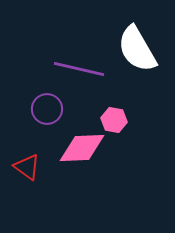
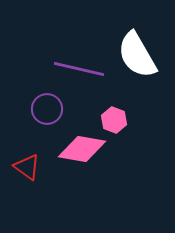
white semicircle: moved 6 px down
pink hexagon: rotated 10 degrees clockwise
pink diamond: moved 1 px down; rotated 12 degrees clockwise
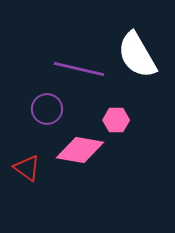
pink hexagon: moved 2 px right; rotated 20 degrees counterclockwise
pink diamond: moved 2 px left, 1 px down
red triangle: moved 1 px down
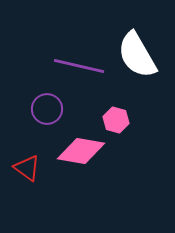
purple line: moved 3 px up
pink hexagon: rotated 15 degrees clockwise
pink diamond: moved 1 px right, 1 px down
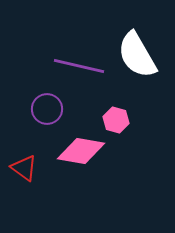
red triangle: moved 3 px left
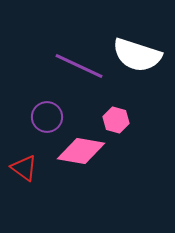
white semicircle: rotated 42 degrees counterclockwise
purple line: rotated 12 degrees clockwise
purple circle: moved 8 px down
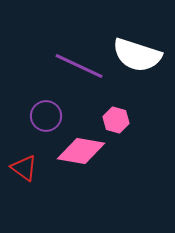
purple circle: moved 1 px left, 1 px up
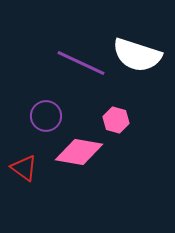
purple line: moved 2 px right, 3 px up
pink diamond: moved 2 px left, 1 px down
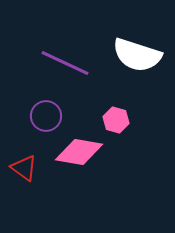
purple line: moved 16 px left
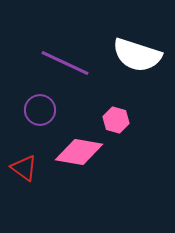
purple circle: moved 6 px left, 6 px up
